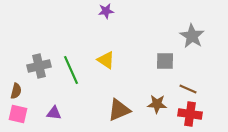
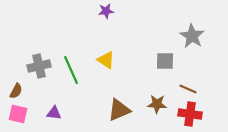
brown semicircle: rotated 14 degrees clockwise
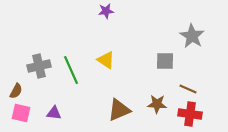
pink square: moved 3 px right, 1 px up
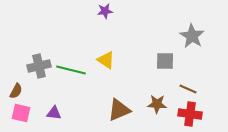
purple star: moved 1 px left
green line: rotated 52 degrees counterclockwise
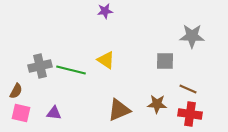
gray star: rotated 30 degrees counterclockwise
gray cross: moved 1 px right
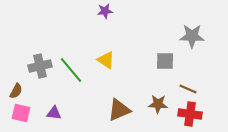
green line: rotated 36 degrees clockwise
brown star: moved 1 px right
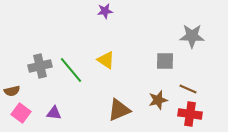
brown semicircle: moved 4 px left; rotated 49 degrees clockwise
brown star: moved 4 px up; rotated 18 degrees counterclockwise
pink square: rotated 24 degrees clockwise
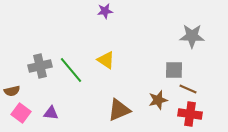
gray square: moved 9 px right, 9 px down
purple triangle: moved 3 px left
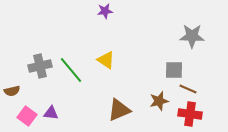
brown star: moved 1 px right, 1 px down
pink square: moved 6 px right, 3 px down
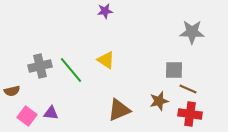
gray star: moved 4 px up
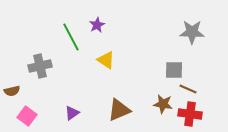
purple star: moved 8 px left, 14 px down; rotated 21 degrees counterclockwise
green line: moved 33 px up; rotated 12 degrees clockwise
brown star: moved 4 px right, 3 px down; rotated 24 degrees clockwise
purple triangle: moved 21 px right; rotated 42 degrees counterclockwise
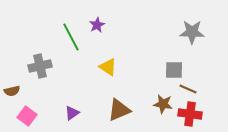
yellow triangle: moved 2 px right, 7 px down
